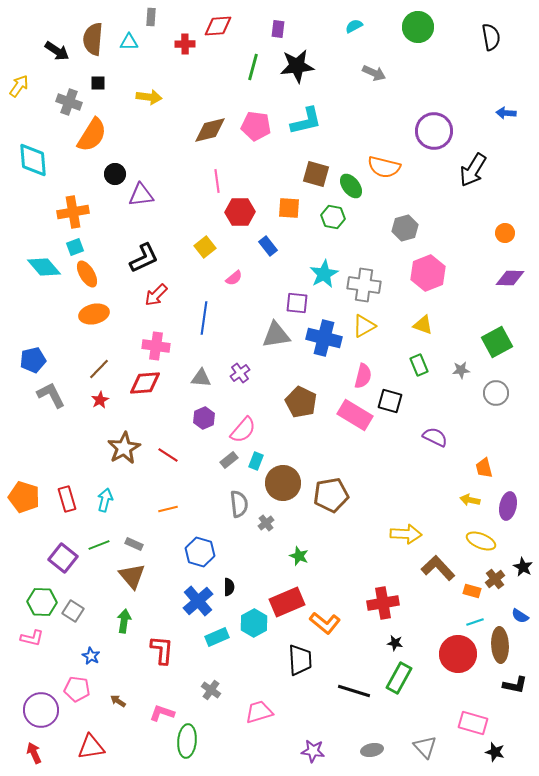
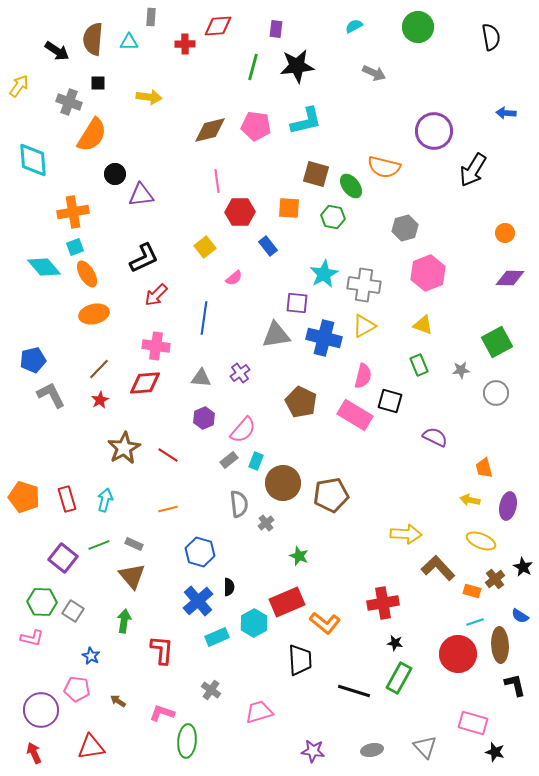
purple rectangle at (278, 29): moved 2 px left
black L-shape at (515, 685): rotated 115 degrees counterclockwise
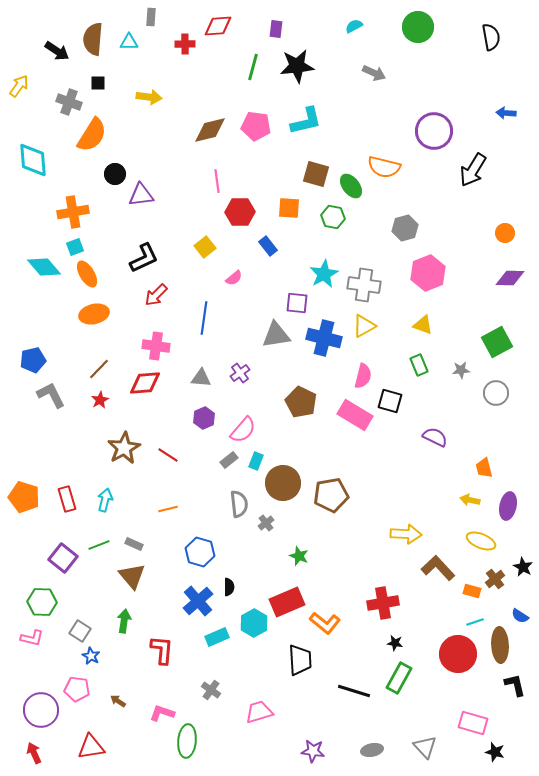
gray square at (73, 611): moved 7 px right, 20 px down
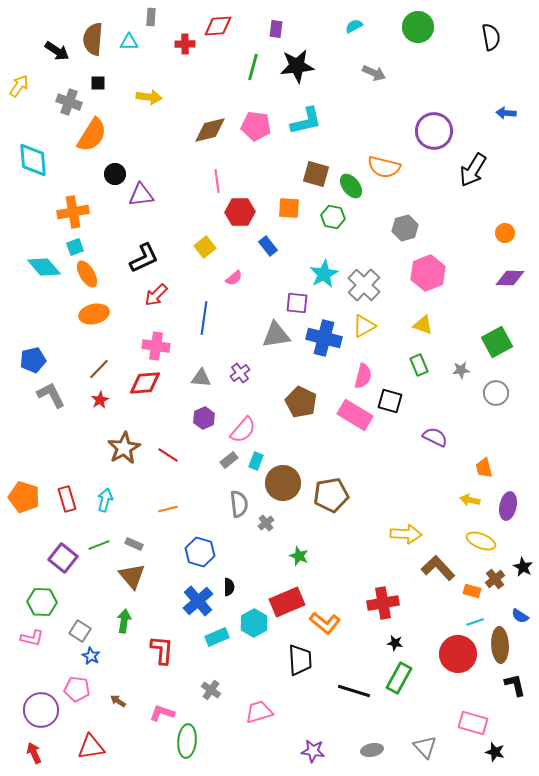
gray cross at (364, 285): rotated 36 degrees clockwise
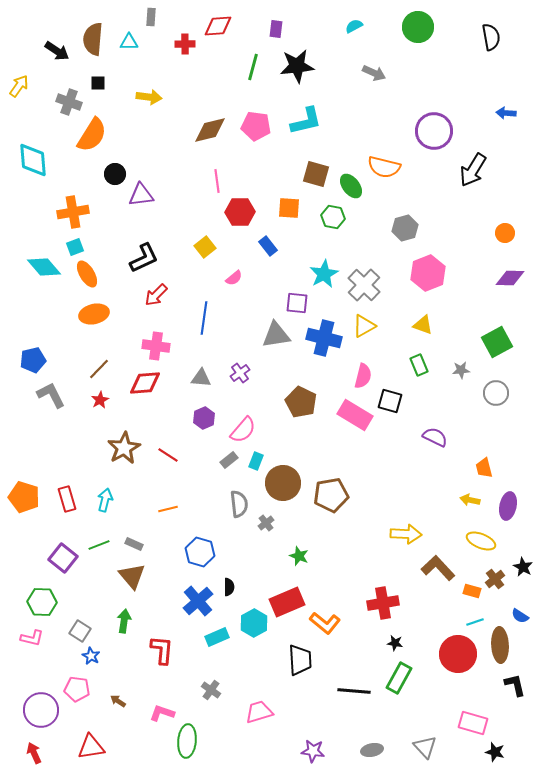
black line at (354, 691): rotated 12 degrees counterclockwise
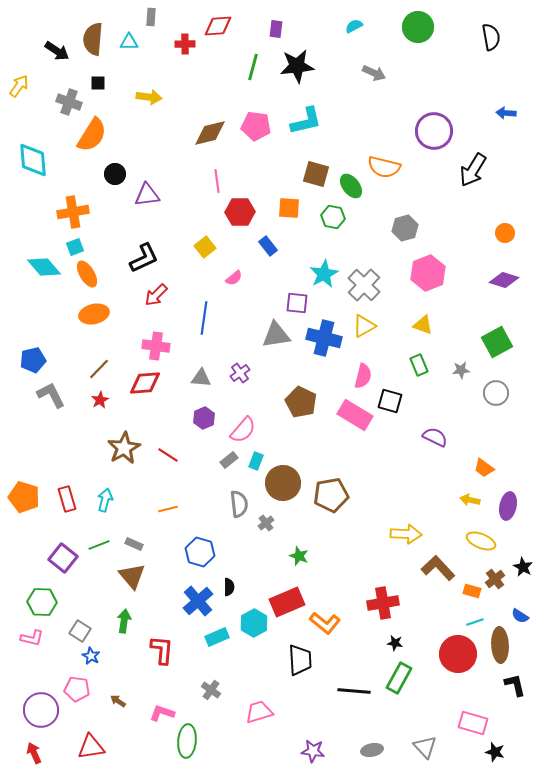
brown diamond at (210, 130): moved 3 px down
purple triangle at (141, 195): moved 6 px right
purple diamond at (510, 278): moved 6 px left, 2 px down; rotated 16 degrees clockwise
orange trapezoid at (484, 468): rotated 40 degrees counterclockwise
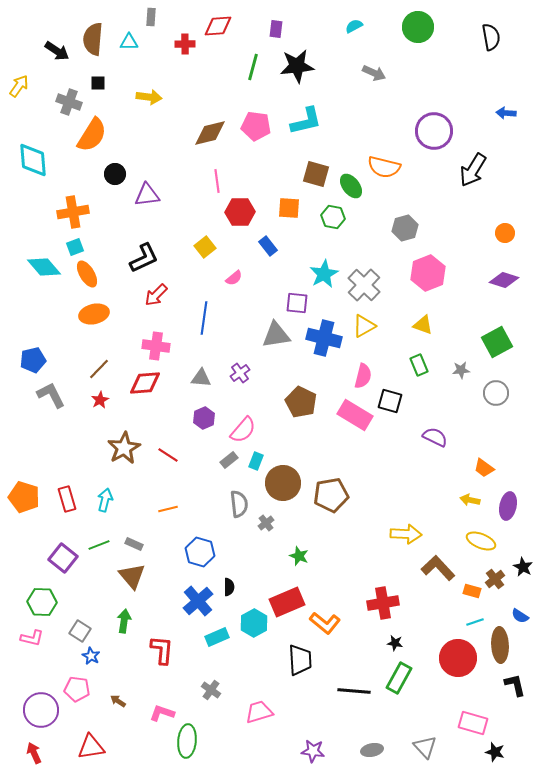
red circle at (458, 654): moved 4 px down
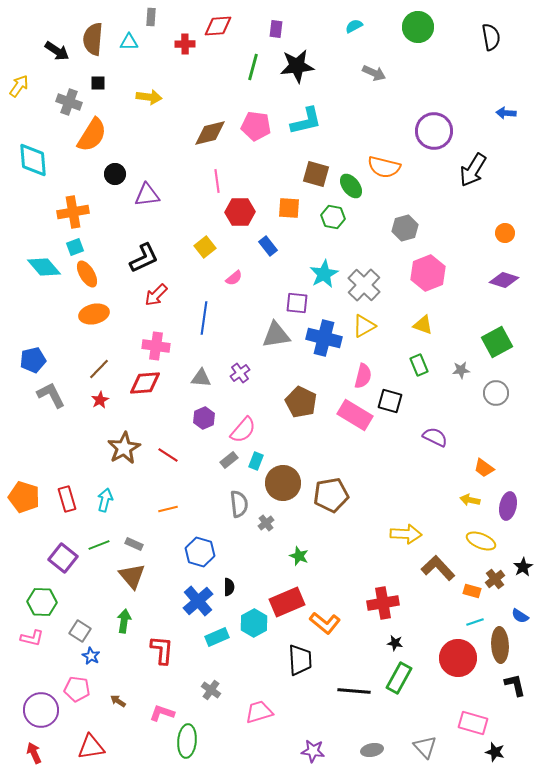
black star at (523, 567): rotated 12 degrees clockwise
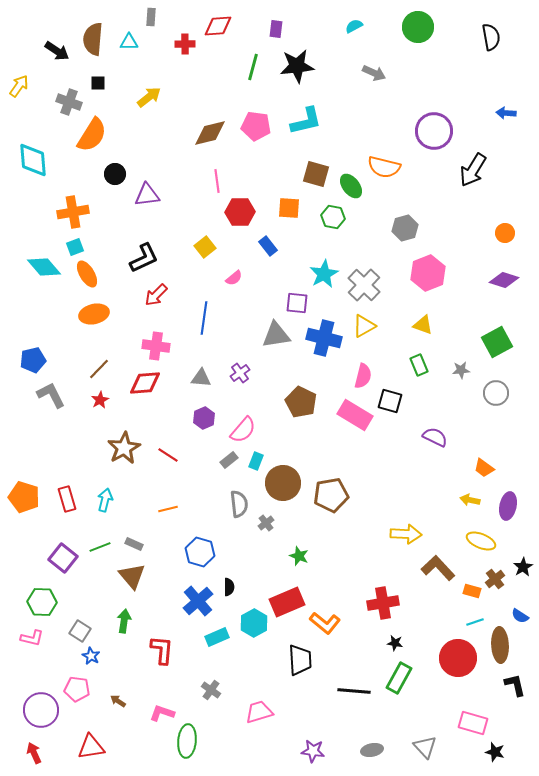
yellow arrow at (149, 97): rotated 45 degrees counterclockwise
green line at (99, 545): moved 1 px right, 2 px down
